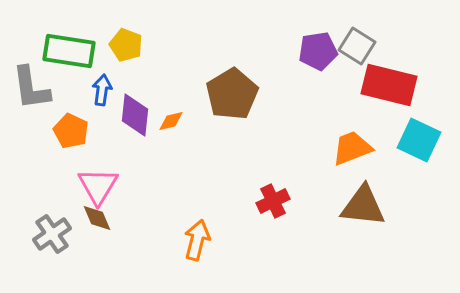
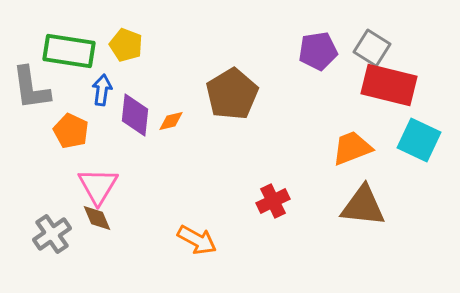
gray square: moved 15 px right, 2 px down
orange arrow: rotated 105 degrees clockwise
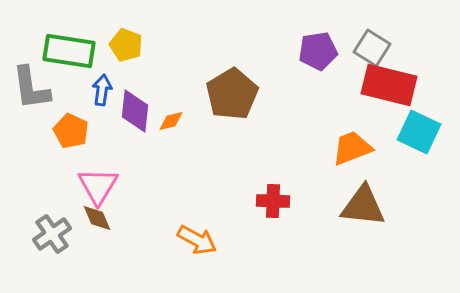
purple diamond: moved 4 px up
cyan square: moved 8 px up
red cross: rotated 28 degrees clockwise
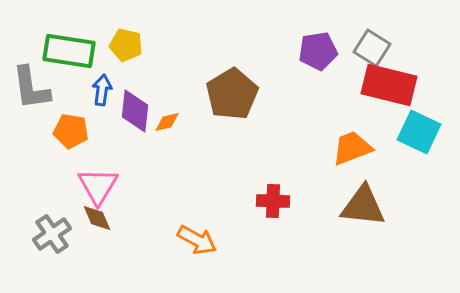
yellow pentagon: rotated 8 degrees counterclockwise
orange diamond: moved 4 px left, 1 px down
orange pentagon: rotated 16 degrees counterclockwise
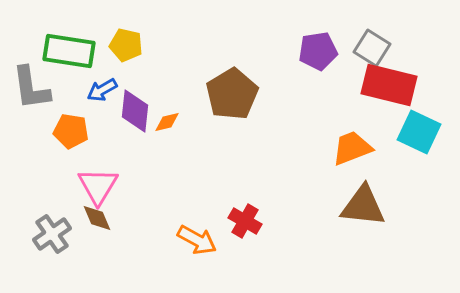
blue arrow: rotated 128 degrees counterclockwise
red cross: moved 28 px left, 20 px down; rotated 28 degrees clockwise
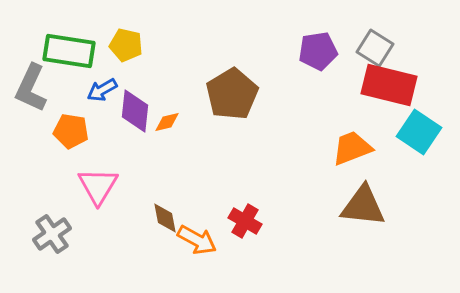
gray square: moved 3 px right
gray L-shape: rotated 33 degrees clockwise
cyan square: rotated 9 degrees clockwise
brown diamond: moved 68 px right; rotated 12 degrees clockwise
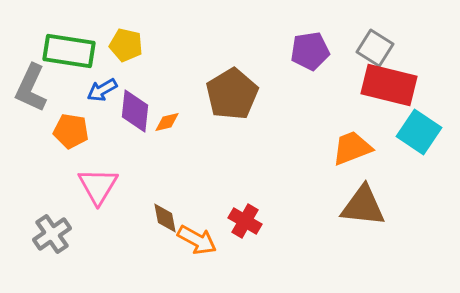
purple pentagon: moved 8 px left
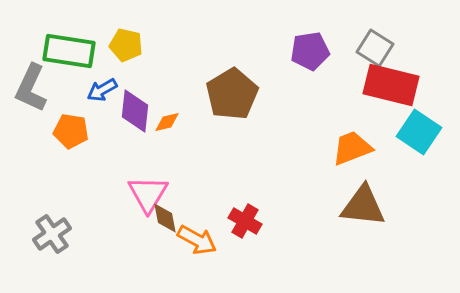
red rectangle: moved 2 px right
pink triangle: moved 50 px right, 8 px down
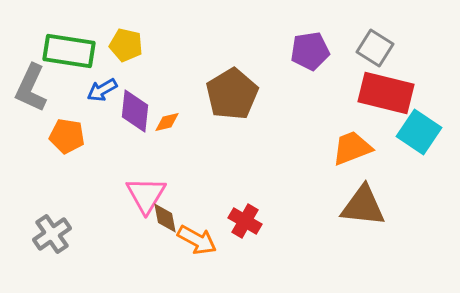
red rectangle: moved 5 px left, 8 px down
orange pentagon: moved 4 px left, 5 px down
pink triangle: moved 2 px left, 1 px down
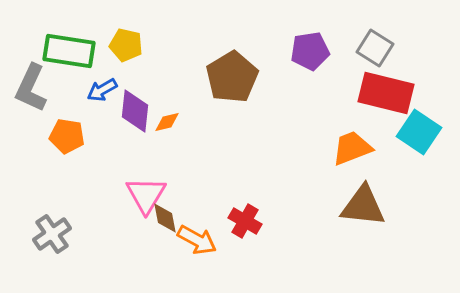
brown pentagon: moved 17 px up
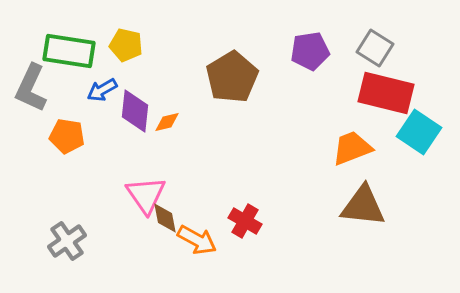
pink triangle: rotated 6 degrees counterclockwise
gray cross: moved 15 px right, 7 px down
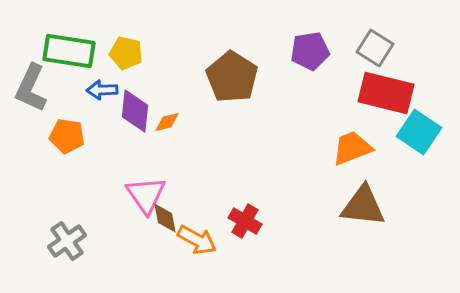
yellow pentagon: moved 8 px down
brown pentagon: rotated 9 degrees counterclockwise
blue arrow: rotated 28 degrees clockwise
